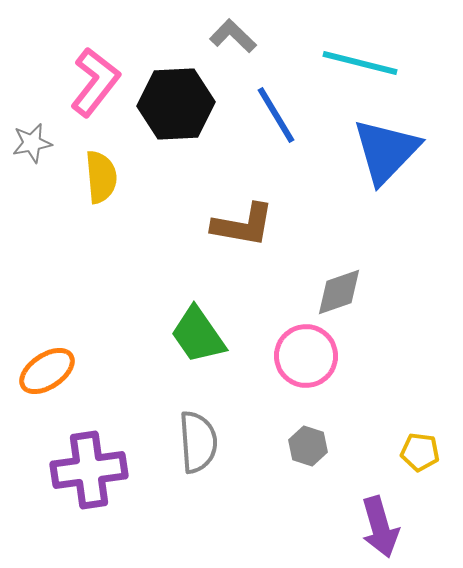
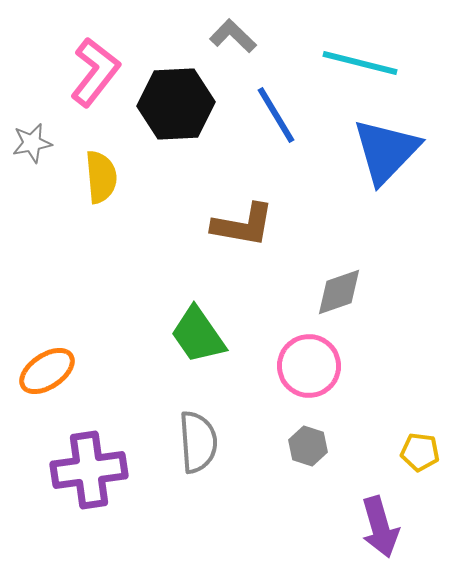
pink L-shape: moved 10 px up
pink circle: moved 3 px right, 10 px down
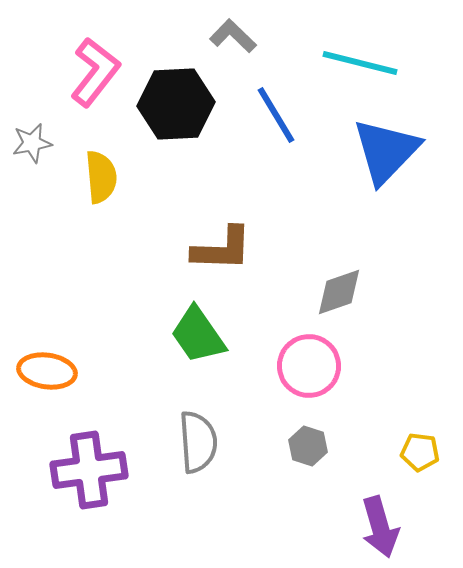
brown L-shape: moved 21 px left, 24 px down; rotated 8 degrees counterclockwise
orange ellipse: rotated 42 degrees clockwise
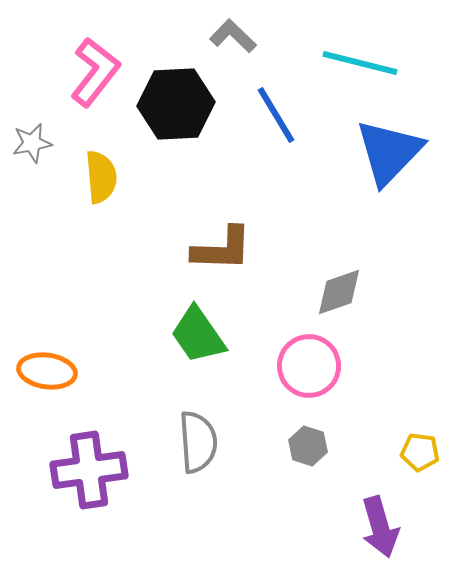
blue triangle: moved 3 px right, 1 px down
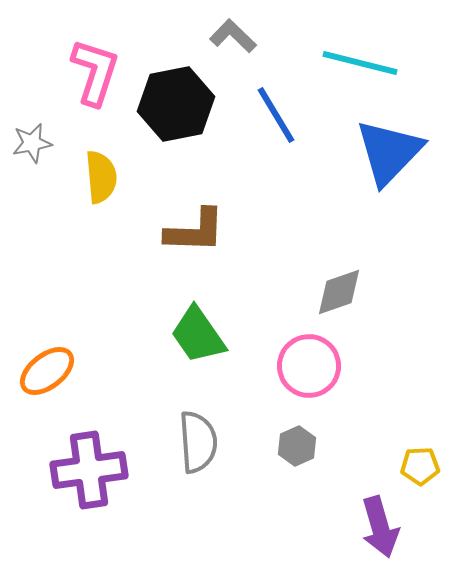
pink L-shape: rotated 20 degrees counterclockwise
black hexagon: rotated 8 degrees counterclockwise
brown L-shape: moved 27 px left, 18 px up
orange ellipse: rotated 46 degrees counterclockwise
gray hexagon: moved 11 px left; rotated 18 degrees clockwise
yellow pentagon: moved 14 px down; rotated 9 degrees counterclockwise
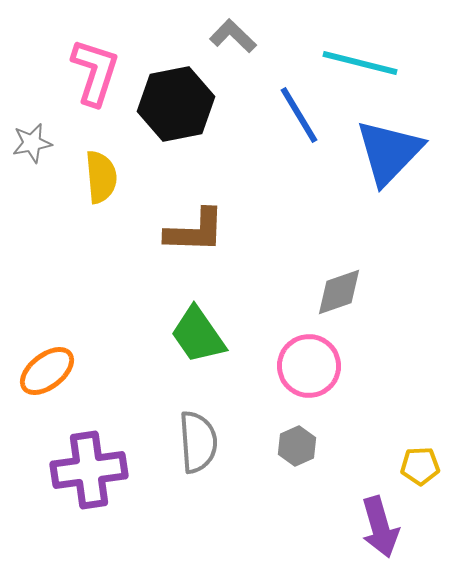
blue line: moved 23 px right
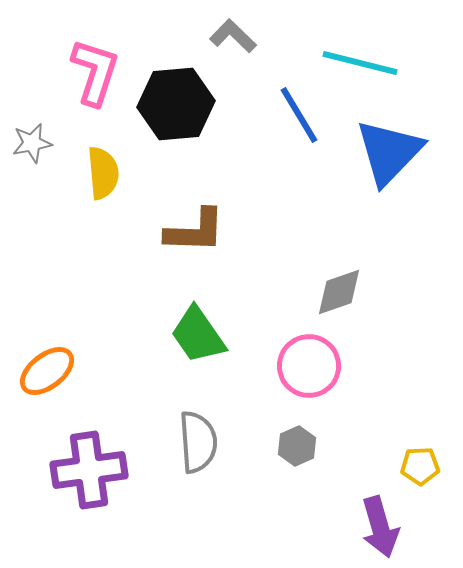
black hexagon: rotated 6 degrees clockwise
yellow semicircle: moved 2 px right, 4 px up
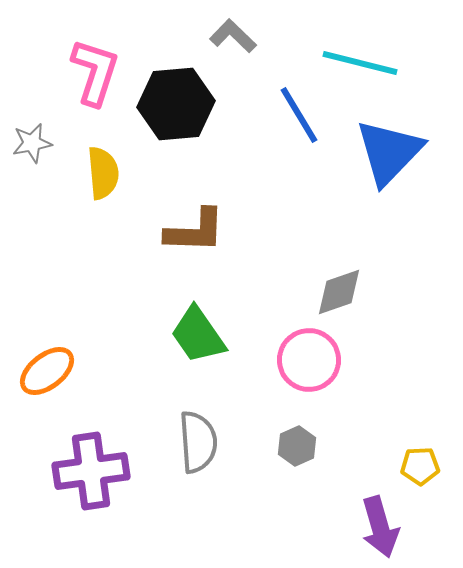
pink circle: moved 6 px up
purple cross: moved 2 px right, 1 px down
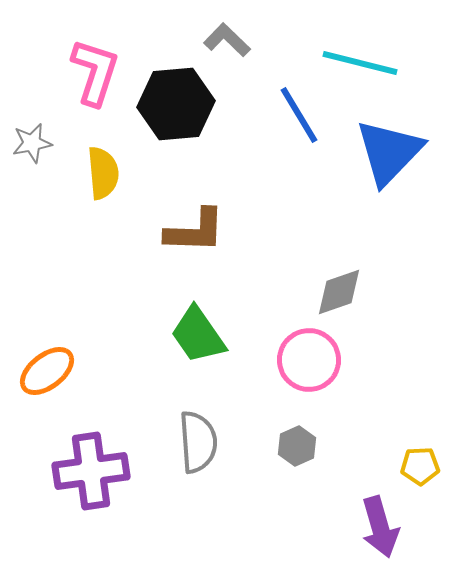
gray L-shape: moved 6 px left, 4 px down
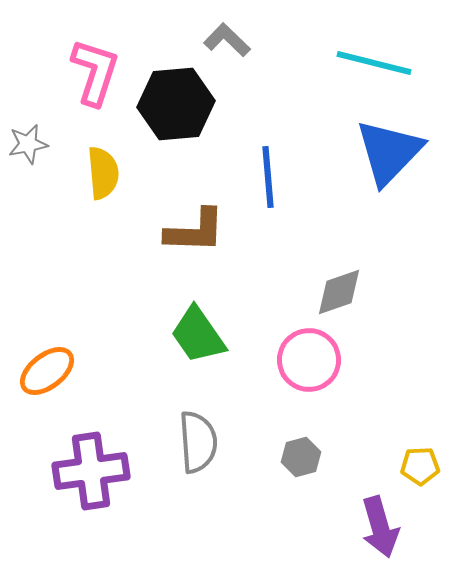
cyan line: moved 14 px right
blue line: moved 31 px left, 62 px down; rotated 26 degrees clockwise
gray star: moved 4 px left, 1 px down
gray hexagon: moved 4 px right, 11 px down; rotated 9 degrees clockwise
